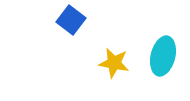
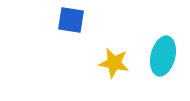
blue square: rotated 28 degrees counterclockwise
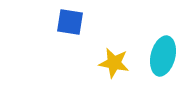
blue square: moved 1 px left, 2 px down
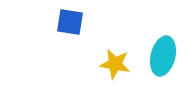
yellow star: moved 1 px right, 1 px down
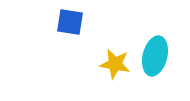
cyan ellipse: moved 8 px left
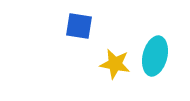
blue square: moved 9 px right, 4 px down
